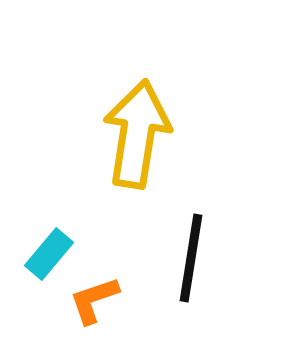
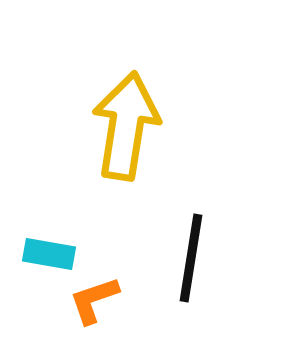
yellow arrow: moved 11 px left, 8 px up
cyan rectangle: rotated 60 degrees clockwise
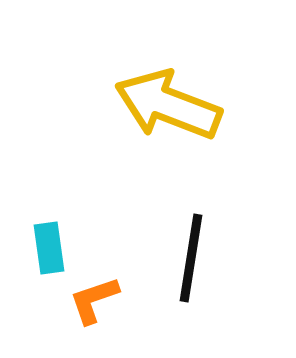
yellow arrow: moved 42 px right, 21 px up; rotated 78 degrees counterclockwise
cyan rectangle: moved 6 px up; rotated 72 degrees clockwise
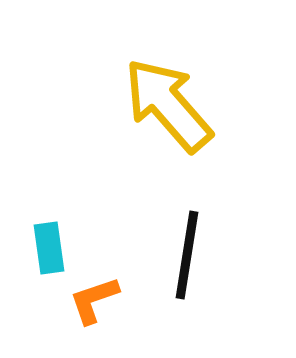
yellow arrow: rotated 28 degrees clockwise
black line: moved 4 px left, 3 px up
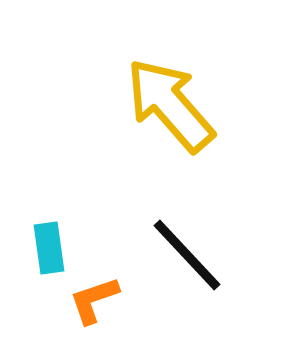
yellow arrow: moved 2 px right
black line: rotated 52 degrees counterclockwise
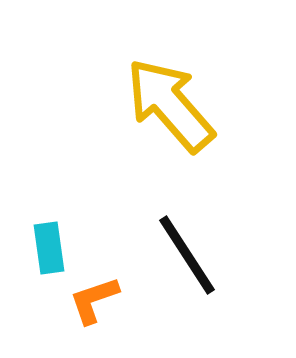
black line: rotated 10 degrees clockwise
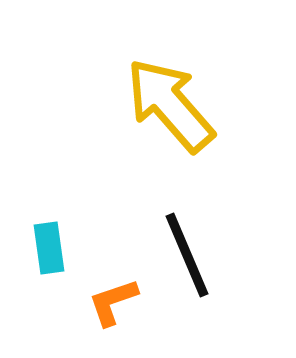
black line: rotated 10 degrees clockwise
orange L-shape: moved 19 px right, 2 px down
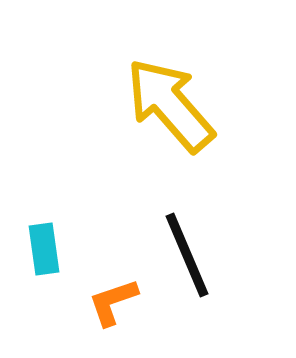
cyan rectangle: moved 5 px left, 1 px down
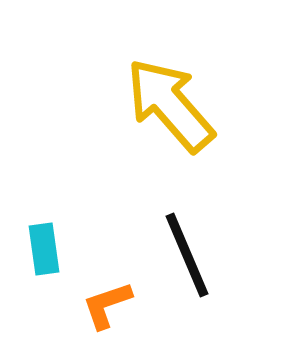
orange L-shape: moved 6 px left, 3 px down
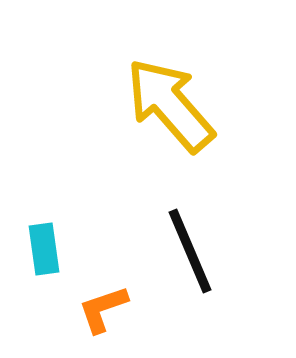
black line: moved 3 px right, 4 px up
orange L-shape: moved 4 px left, 4 px down
